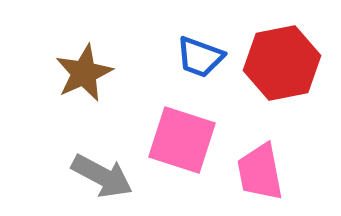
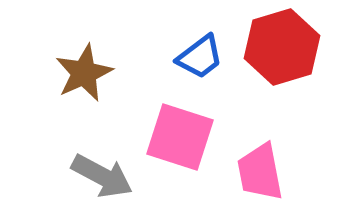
blue trapezoid: rotated 57 degrees counterclockwise
red hexagon: moved 16 px up; rotated 6 degrees counterclockwise
pink square: moved 2 px left, 3 px up
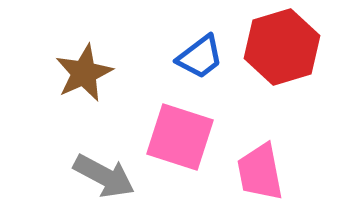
gray arrow: moved 2 px right
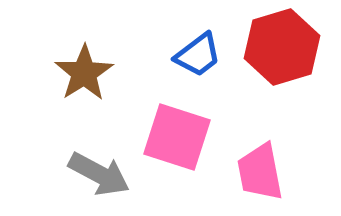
blue trapezoid: moved 2 px left, 2 px up
brown star: rotated 8 degrees counterclockwise
pink square: moved 3 px left
gray arrow: moved 5 px left, 2 px up
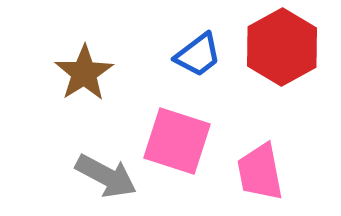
red hexagon: rotated 12 degrees counterclockwise
pink square: moved 4 px down
gray arrow: moved 7 px right, 2 px down
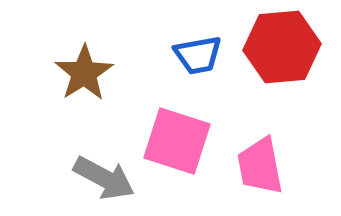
red hexagon: rotated 24 degrees clockwise
blue trapezoid: rotated 27 degrees clockwise
pink trapezoid: moved 6 px up
gray arrow: moved 2 px left, 2 px down
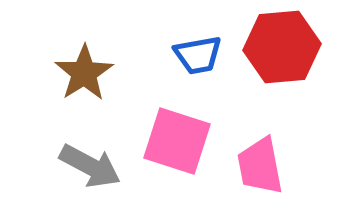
gray arrow: moved 14 px left, 12 px up
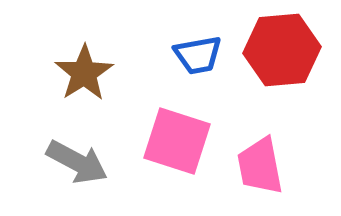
red hexagon: moved 3 px down
gray arrow: moved 13 px left, 4 px up
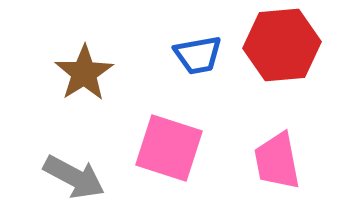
red hexagon: moved 5 px up
pink square: moved 8 px left, 7 px down
gray arrow: moved 3 px left, 15 px down
pink trapezoid: moved 17 px right, 5 px up
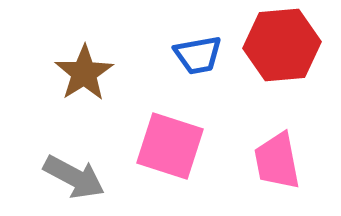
pink square: moved 1 px right, 2 px up
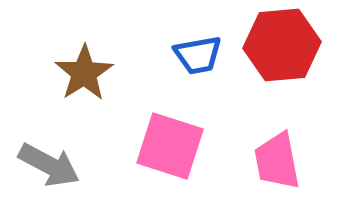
gray arrow: moved 25 px left, 12 px up
